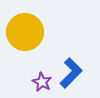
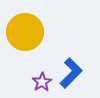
purple star: rotated 12 degrees clockwise
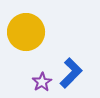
yellow circle: moved 1 px right
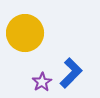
yellow circle: moved 1 px left, 1 px down
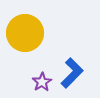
blue L-shape: moved 1 px right
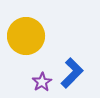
yellow circle: moved 1 px right, 3 px down
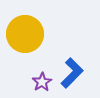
yellow circle: moved 1 px left, 2 px up
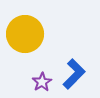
blue L-shape: moved 2 px right, 1 px down
